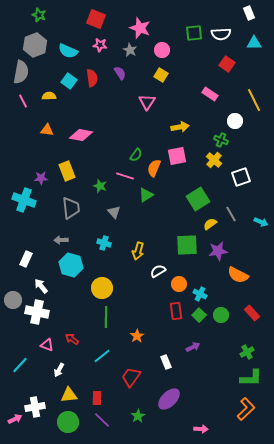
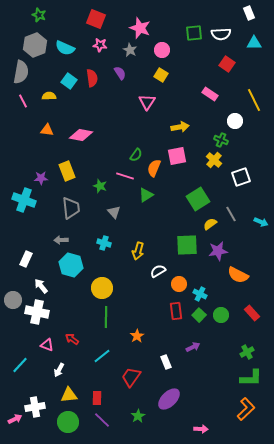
cyan semicircle at (68, 51): moved 3 px left, 3 px up
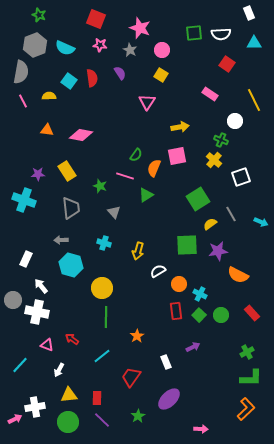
yellow rectangle at (67, 171): rotated 12 degrees counterclockwise
purple star at (41, 178): moved 3 px left, 4 px up
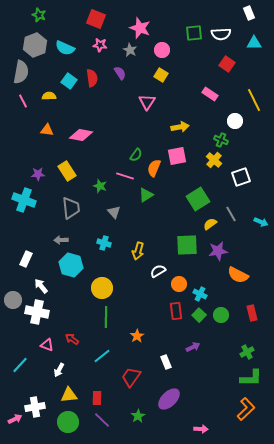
red rectangle at (252, 313): rotated 28 degrees clockwise
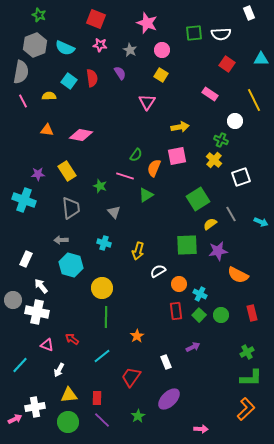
pink star at (140, 28): moved 7 px right, 5 px up
cyan triangle at (254, 43): moved 7 px right, 16 px down
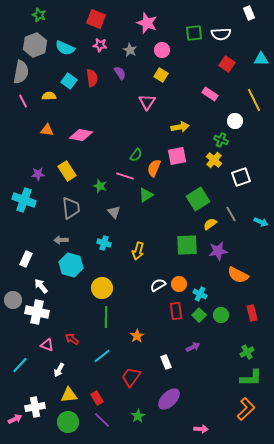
white semicircle at (158, 271): moved 14 px down
red rectangle at (97, 398): rotated 32 degrees counterclockwise
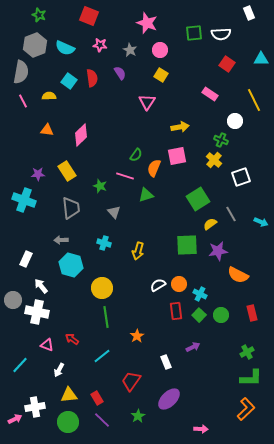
red square at (96, 19): moved 7 px left, 3 px up
pink circle at (162, 50): moved 2 px left
pink diamond at (81, 135): rotated 55 degrees counterclockwise
green triangle at (146, 195): rotated 14 degrees clockwise
green line at (106, 317): rotated 10 degrees counterclockwise
red trapezoid at (131, 377): moved 4 px down
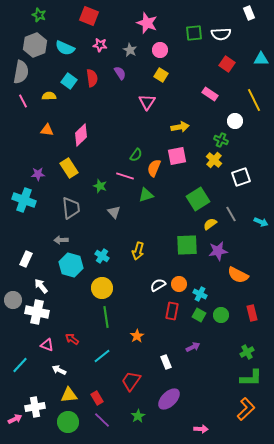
yellow rectangle at (67, 171): moved 2 px right, 3 px up
cyan cross at (104, 243): moved 2 px left, 13 px down; rotated 16 degrees clockwise
red rectangle at (176, 311): moved 4 px left; rotated 18 degrees clockwise
green square at (199, 315): rotated 16 degrees counterclockwise
white arrow at (59, 370): rotated 88 degrees clockwise
